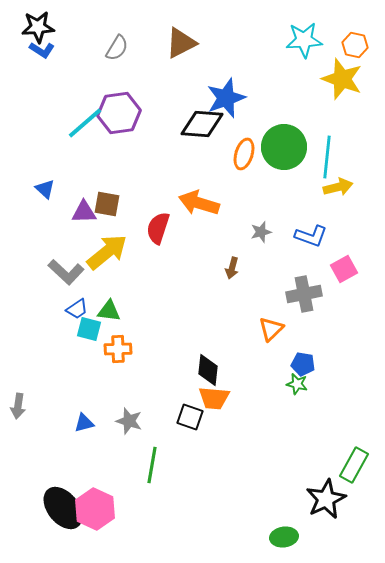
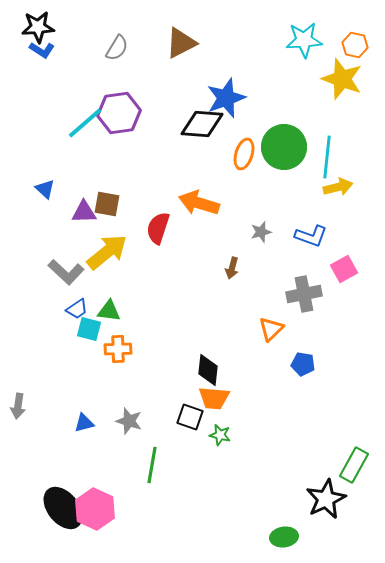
green star at (297, 384): moved 77 px left, 51 px down
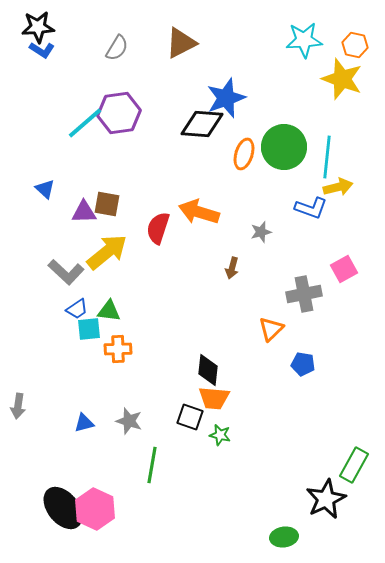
orange arrow at (199, 203): moved 9 px down
blue L-shape at (311, 236): moved 28 px up
cyan square at (89, 329): rotated 20 degrees counterclockwise
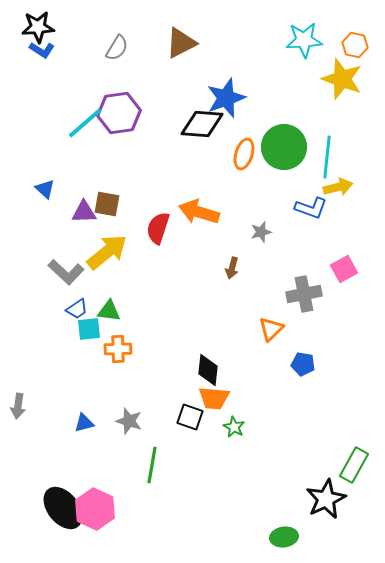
green star at (220, 435): moved 14 px right, 8 px up; rotated 15 degrees clockwise
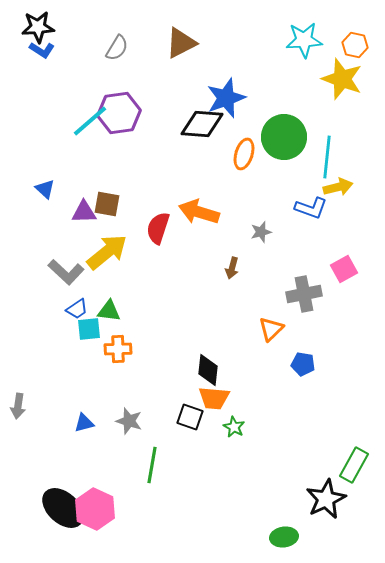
cyan line at (85, 123): moved 5 px right, 2 px up
green circle at (284, 147): moved 10 px up
black ellipse at (63, 508): rotated 9 degrees counterclockwise
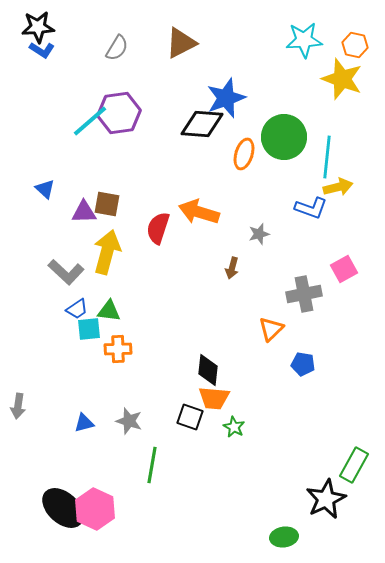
gray star at (261, 232): moved 2 px left, 2 px down
yellow arrow at (107, 252): rotated 36 degrees counterclockwise
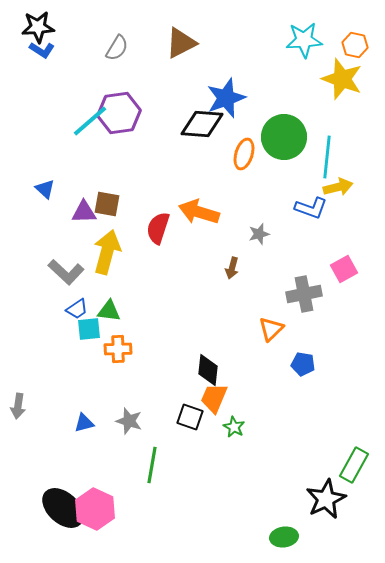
orange trapezoid at (214, 398): rotated 108 degrees clockwise
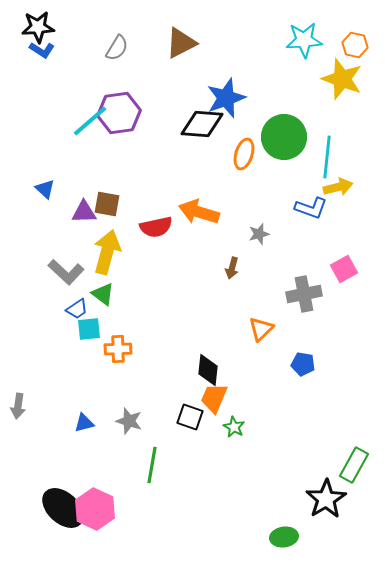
red semicircle at (158, 228): moved 2 px left, 1 px up; rotated 120 degrees counterclockwise
green triangle at (109, 311): moved 6 px left, 17 px up; rotated 30 degrees clockwise
orange triangle at (271, 329): moved 10 px left
black star at (326, 499): rotated 6 degrees counterclockwise
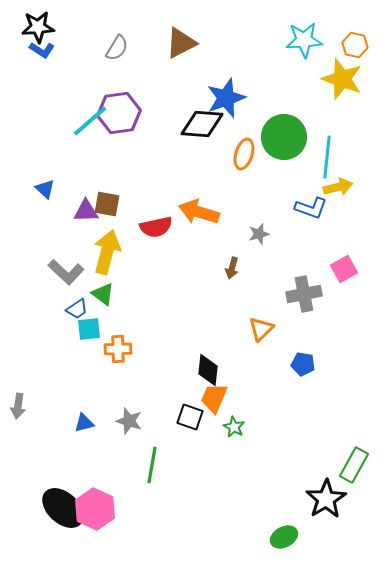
purple triangle at (84, 212): moved 2 px right, 1 px up
green ellipse at (284, 537): rotated 20 degrees counterclockwise
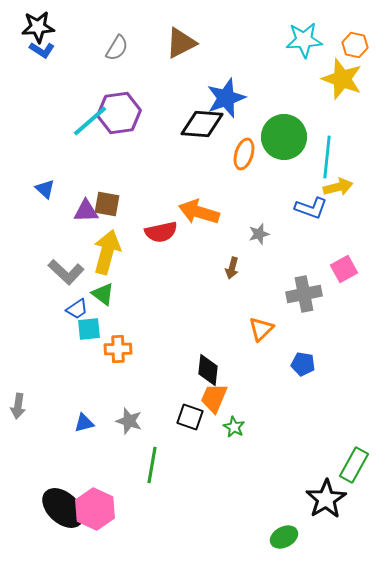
red semicircle at (156, 227): moved 5 px right, 5 px down
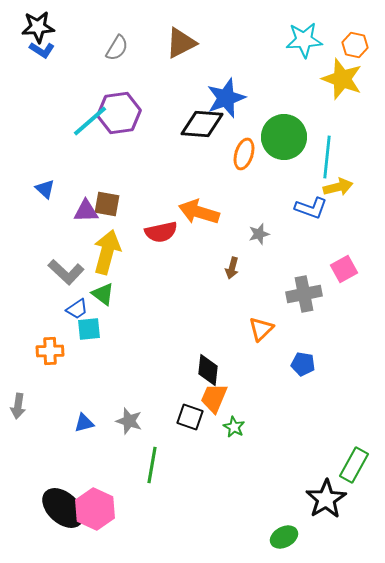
orange cross at (118, 349): moved 68 px left, 2 px down
